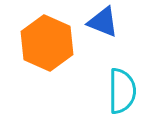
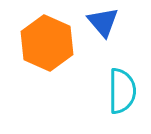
blue triangle: rotated 28 degrees clockwise
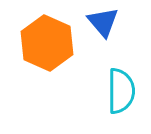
cyan semicircle: moved 1 px left
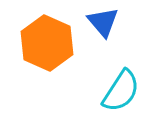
cyan semicircle: rotated 33 degrees clockwise
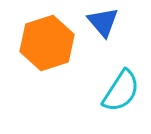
orange hexagon: rotated 18 degrees clockwise
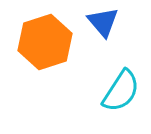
orange hexagon: moved 2 px left, 1 px up
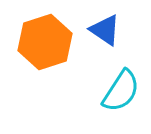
blue triangle: moved 2 px right, 8 px down; rotated 16 degrees counterclockwise
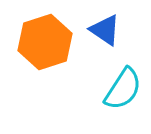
cyan semicircle: moved 2 px right, 2 px up
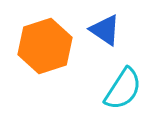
orange hexagon: moved 4 px down
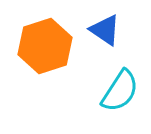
cyan semicircle: moved 3 px left, 2 px down
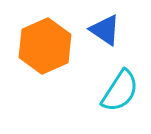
orange hexagon: rotated 6 degrees counterclockwise
